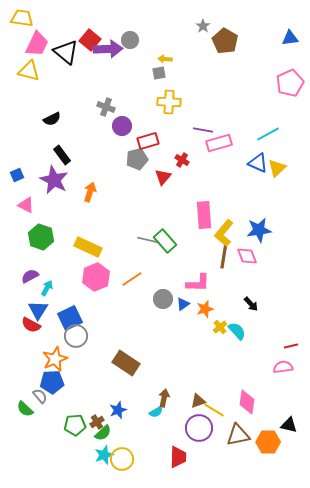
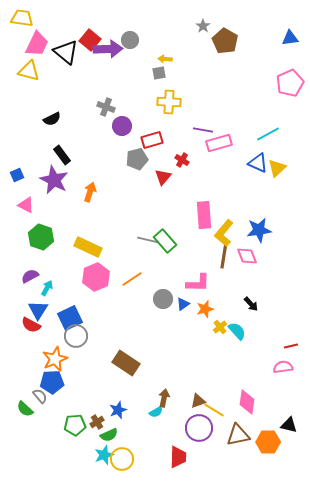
red rectangle at (148, 141): moved 4 px right, 1 px up
green semicircle at (103, 433): moved 6 px right, 2 px down; rotated 18 degrees clockwise
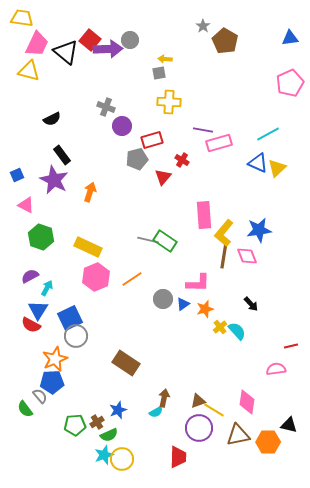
green rectangle at (165, 241): rotated 15 degrees counterclockwise
pink semicircle at (283, 367): moved 7 px left, 2 px down
green semicircle at (25, 409): rotated 12 degrees clockwise
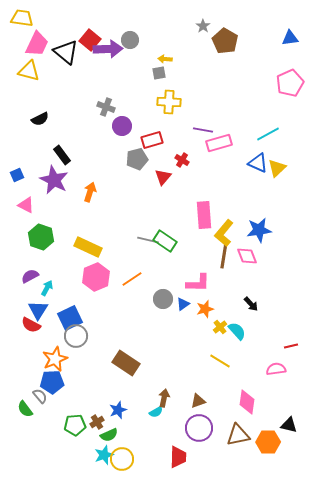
black semicircle at (52, 119): moved 12 px left
yellow line at (214, 410): moved 6 px right, 49 px up
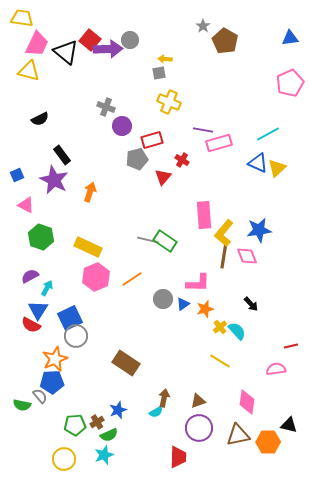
yellow cross at (169, 102): rotated 20 degrees clockwise
green semicircle at (25, 409): moved 3 px left, 4 px up; rotated 42 degrees counterclockwise
yellow circle at (122, 459): moved 58 px left
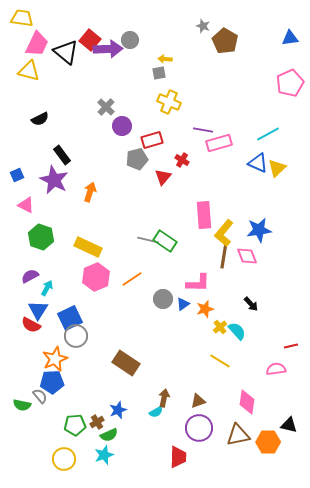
gray star at (203, 26): rotated 16 degrees counterclockwise
gray cross at (106, 107): rotated 24 degrees clockwise
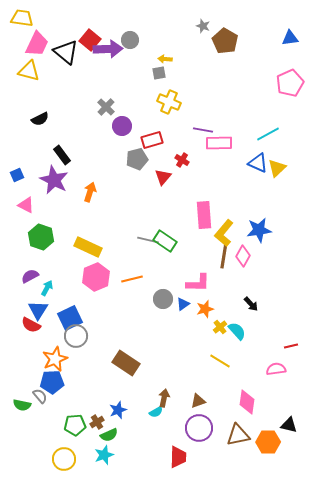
pink rectangle at (219, 143): rotated 15 degrees clockwise
pink diamond at (247, 256): moved 4 px left; rotated 50 degrees clockwise
orange line at (132, 279): rotated 20 degrees clockwise
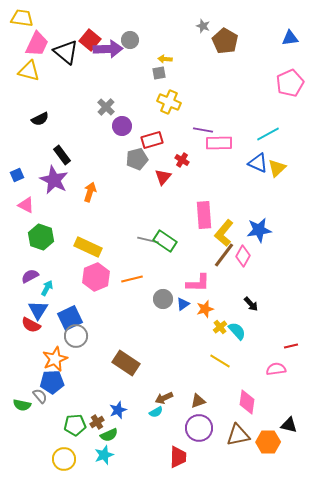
brown line at (224, 255): rotated 28 degrees clockwise
brown arrow at (164, 398): rotated 126 degrees counterclockwise
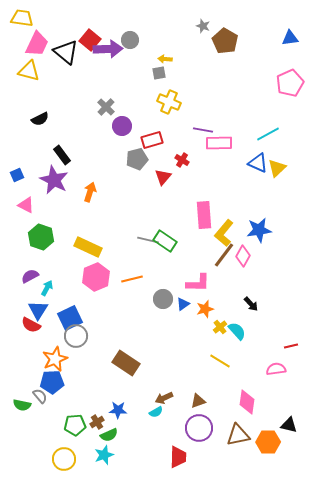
blue star at (118, 410): rotated 24 degrees clockwise
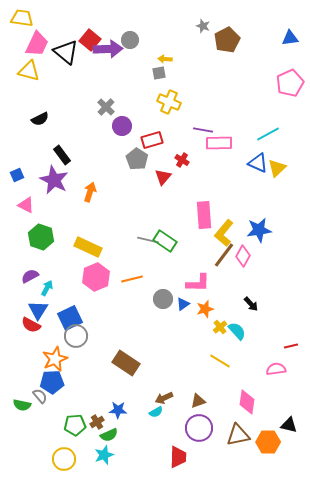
brown pentagon at (225, 41): moved 2 px right, 1 px up; rotated 15 degrees clockwise
gray pentagon at (137, 159): rotated 25 degrees counterclockwise
